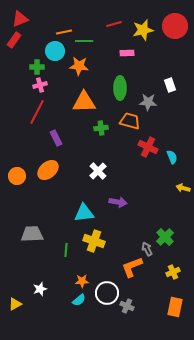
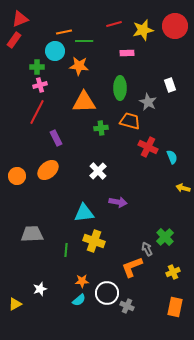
gray star at (148, 102): rotated 24 degrees clockwise
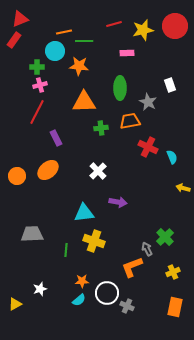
orange trapezoid at (130, 121): rotated 25 degrees counterclockwise
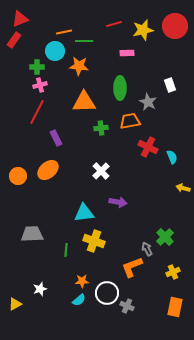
white cross at (98, 171): moved 3 px right
orange circle at (17, 176): moved 1 px right
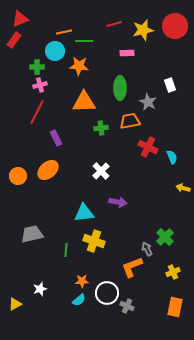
gray trapezoid at (32, 234): rotated 10 degrees counterclockwise
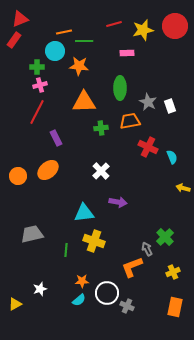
white rectangle at (170, 85): moved 21 px down
